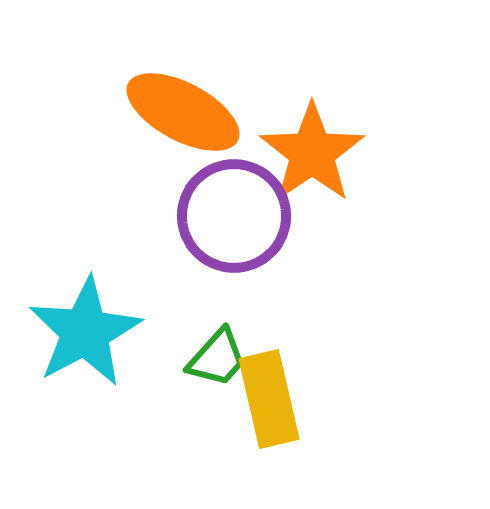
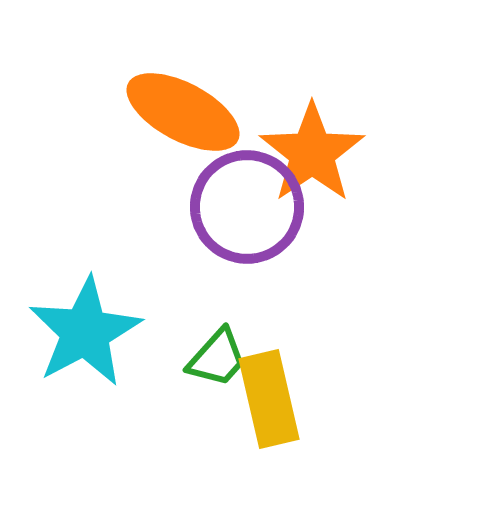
purple circle: moved 13 px right, 9 px up
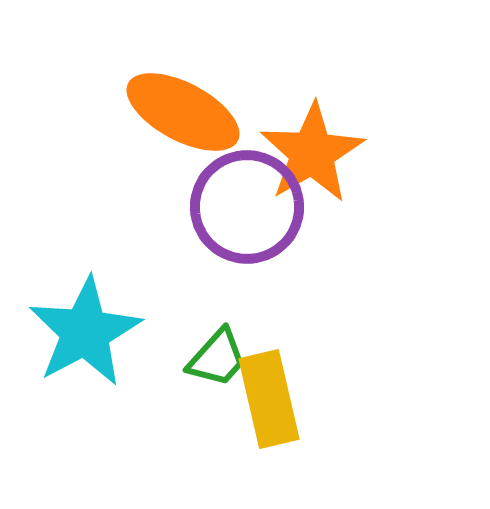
orange star: rotated 4 degrees clockwise
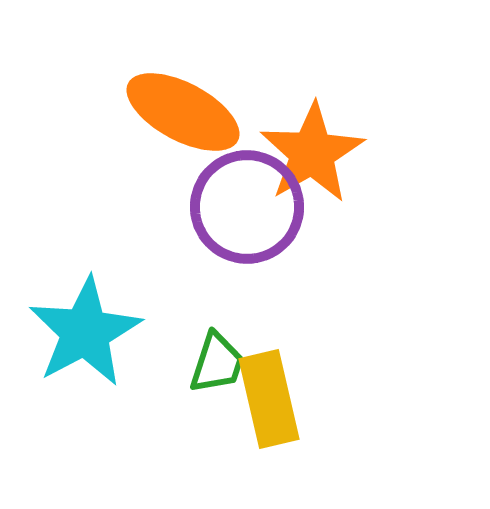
green trapezoid: moved 5 px down; rotated 24 degrees counterclockwise
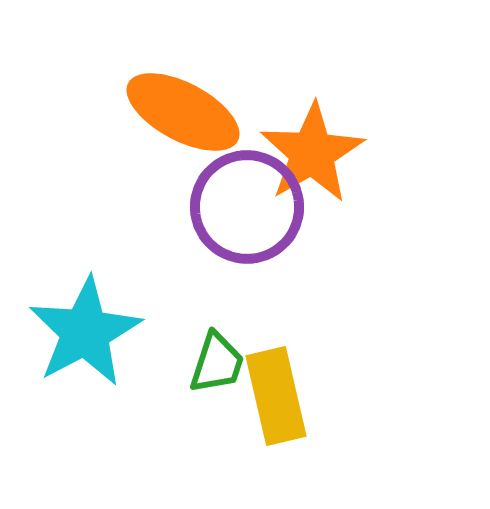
yellow rectangle: moved 7 px right, 3 px up
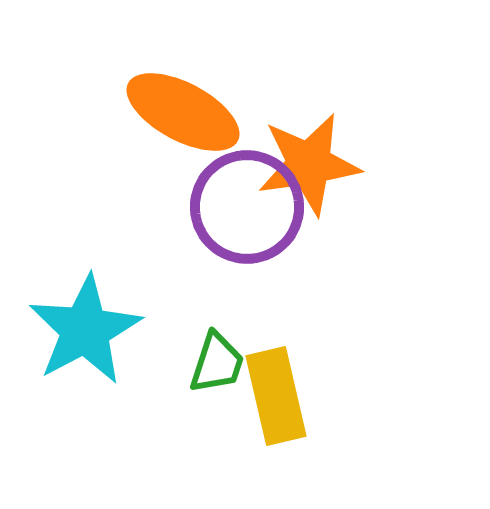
orange star: moved 3 px left, 11 px down; rotated 22 degrees clockwise
cyan star: moved 2 px up
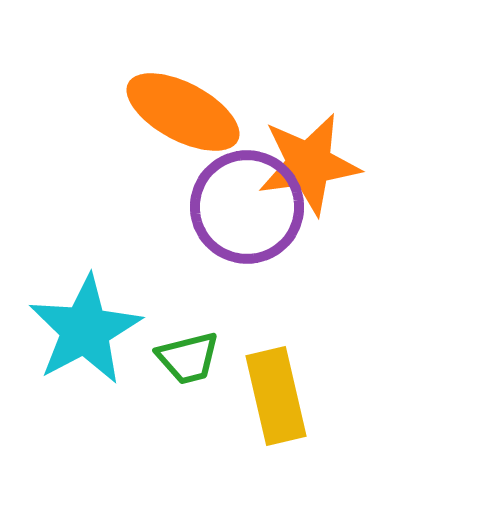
green trapezoid: moved 29 px left, 5 px up; rotated 58 degrees clockwise
